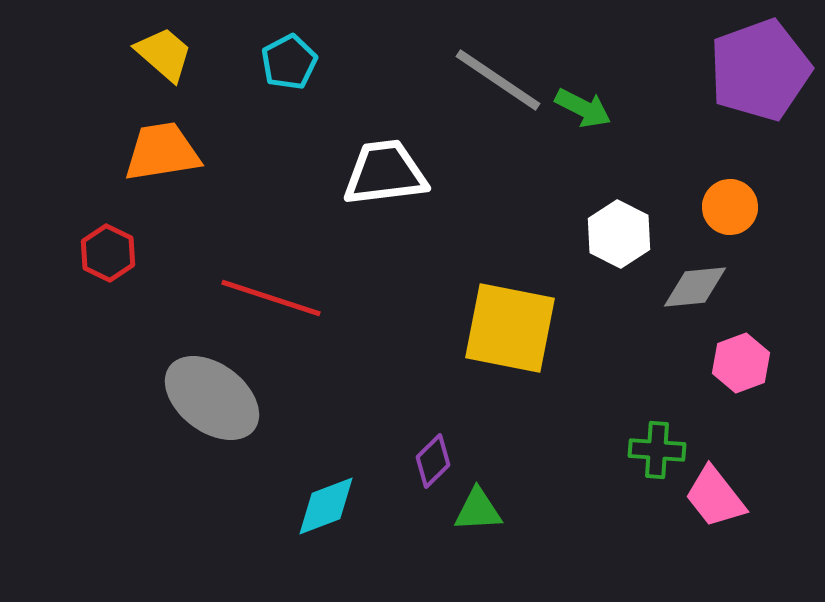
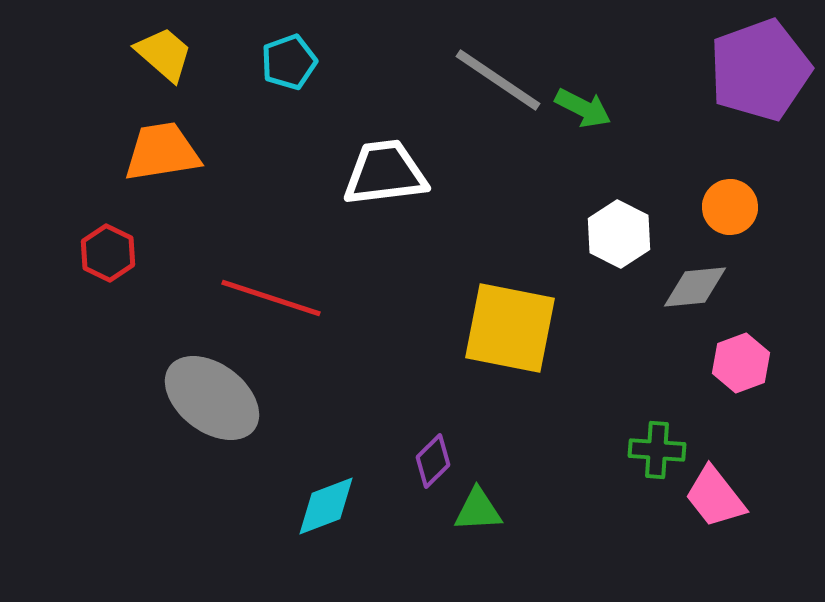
cyan pentagon: rotated 8 degrees clockwise
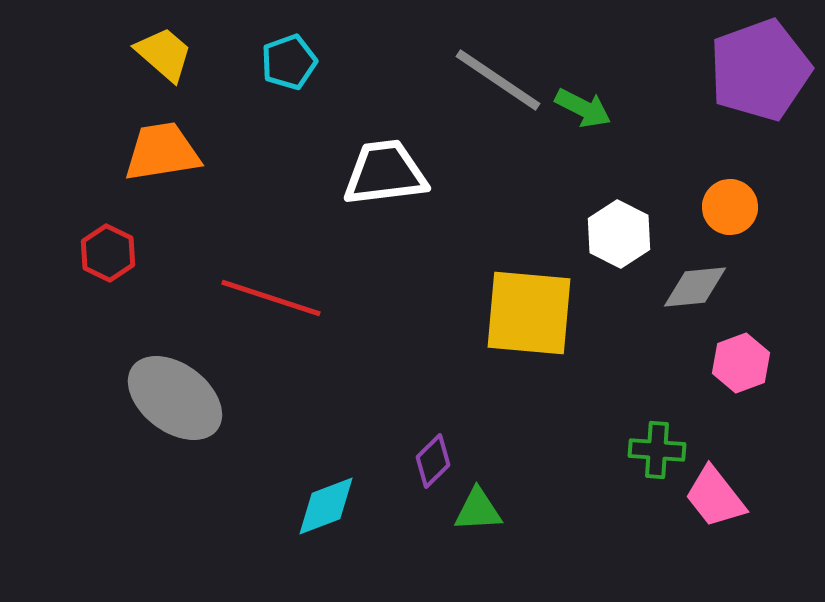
yellow square: moved 19 px right, 15 px up; rotated 6 degrees counterclockwise
gray ellipse: moved 37 px left
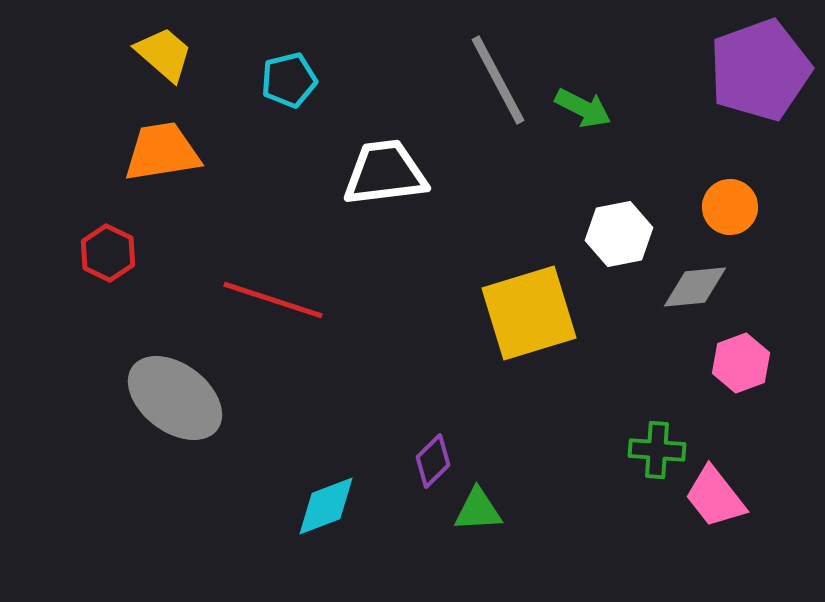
cyan pentagon: moved 18 px down; rotated 6 degrees clockwise
gray line: rotated 28 degrees clockwise
white hexagon: rotated 22 degrees clockwise
red line: moved 2 px right, 2 px down
yellow square: rotated 22 degrees counterclockwise
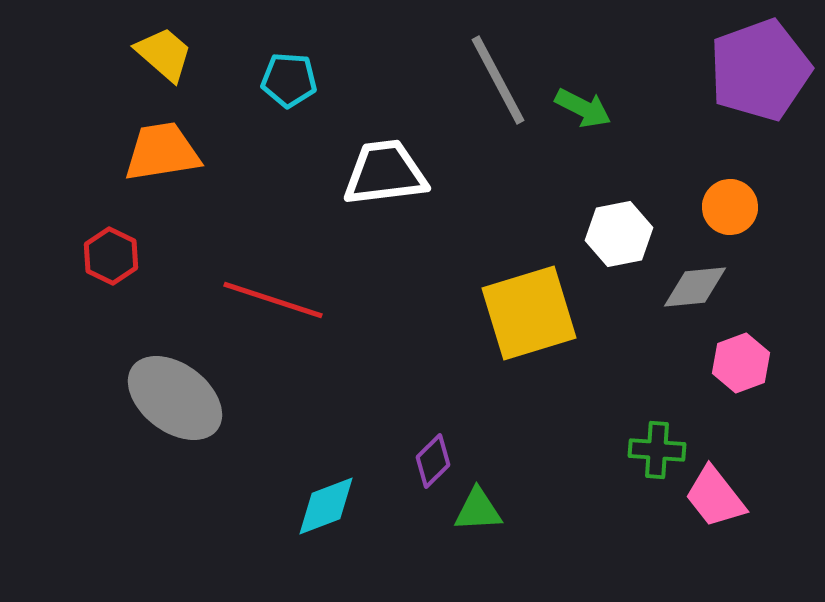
cyan pentagon: rotated 18 degrees clockwise
red hexagon: moved 3 px right, 3 px down
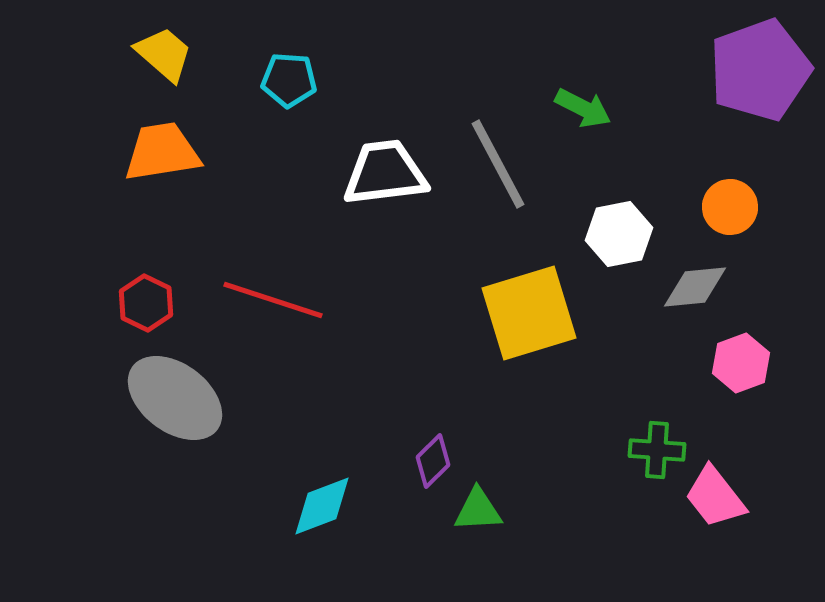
gray line: moved 84 px down
red hexagon: moved 35 px right, 47 px down
cyan diamond: moved 4 px left
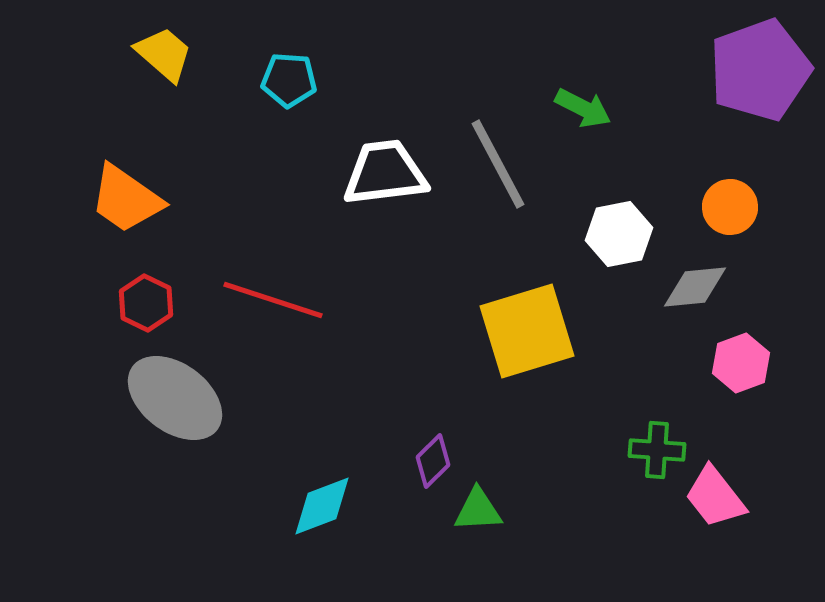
orange trapezoid: moved 36 px left, 47 px down; rotated 136 degrees counterclockwise
yellow square: moved 2 px left, 18 px down
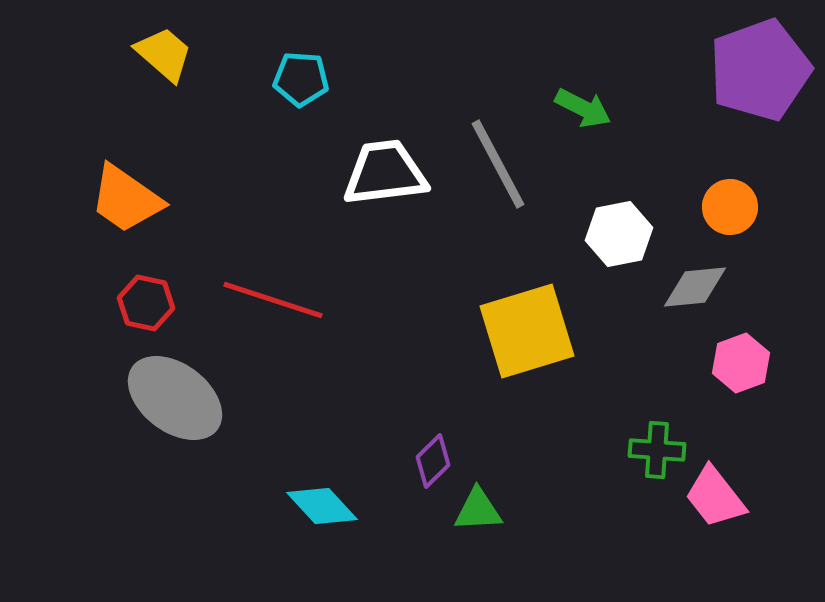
cyan pentagon: moved 12 px right, 1 px up
red hexagon: rotated 14 degrees counterclockwise
cyan diamond: rotated 68 degrees clockwise
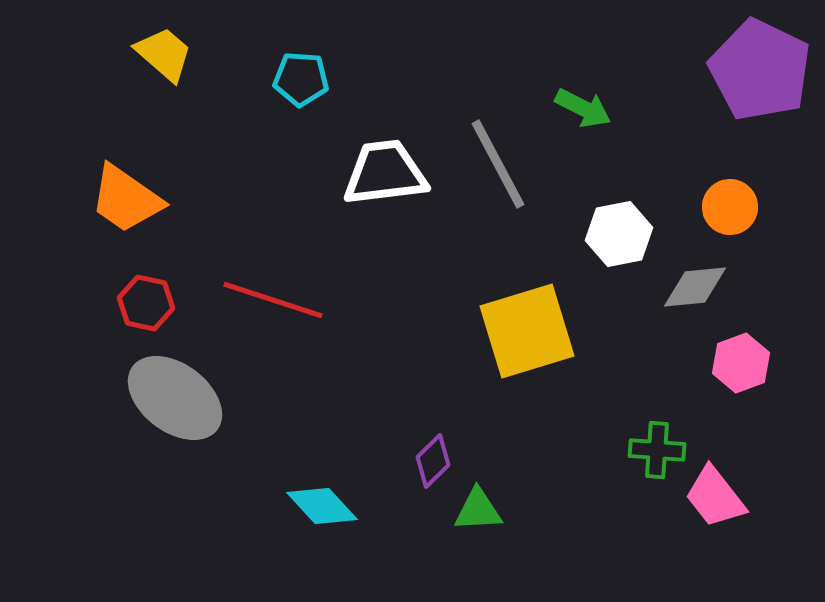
purple pentagon: rotated 26 degrees counterclockwise
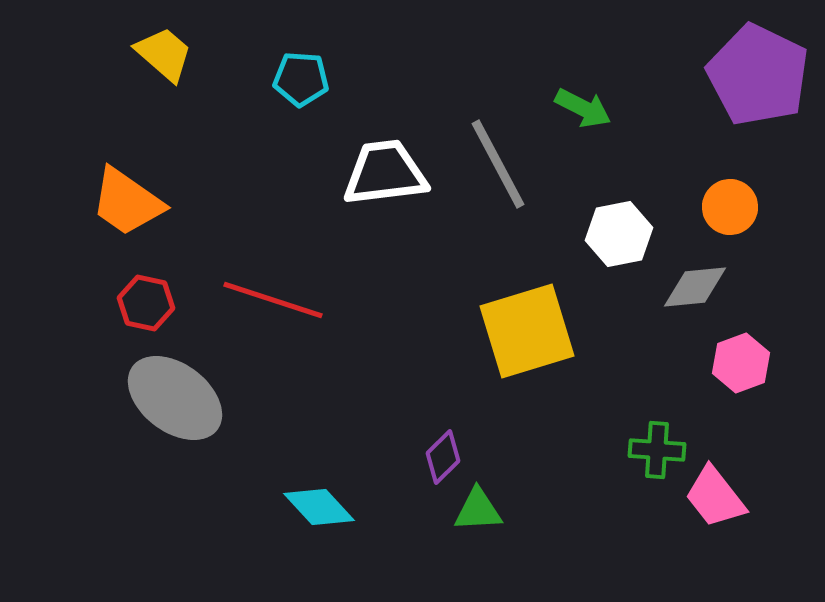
purple pentagon: moved 2 px left, 5 px down
orange trapezoid: moved 1 px right, 3 px down
purple diamond: moved 10 px right, 4 px up
cyan diamond: moved 3 px left, 1 px down
